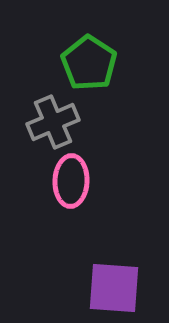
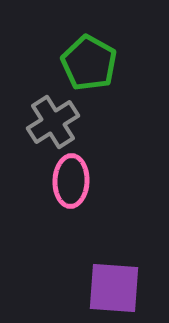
green pentagon: rotated 4 degrees counterclockwise
gray cross: rotated 9 degrees counterclockwise
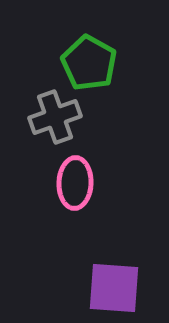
gray cross: moved 2 px right, 5 px up; rotated 12 degrees clockwise
pink ellipse: moved 4 px right, 2 px down
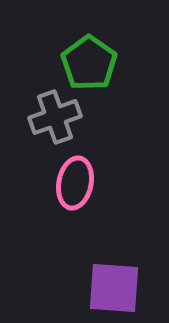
green pentagon: rotated 6 degrees clockwise
pink ellipse: rotated 9 degrees clockwise
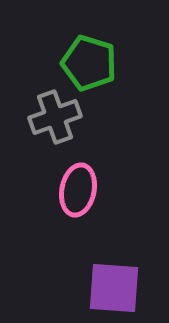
green pentagon: rotated 18 degrees counterclockwise
pink ellipse: moved 3 px right, 7 px down
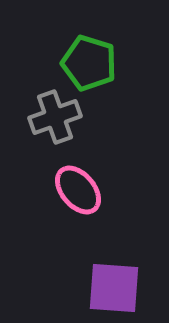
pink ellipse: rotated 51 degrees counterclockwise
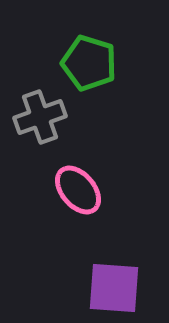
gray cross: moved 15 px left
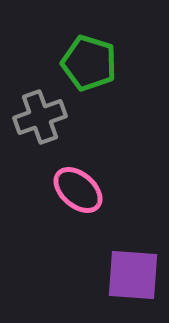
pink ellipse: rotated 9 degrees counterclockwise
purple square: moved 19 px right, 13 px up
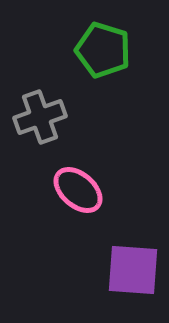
green pentagon: moved 14 px right, 13 px up
purple square: moved 5 px up
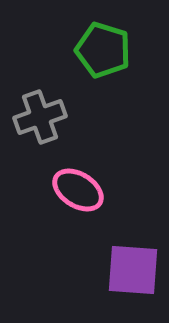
pink ellipse: rotated 9 degrees counterclockwise
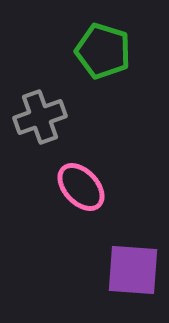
green pentagon: moved 1 px down
pink ellipse: moved 3 px right, 3 px up; rotated 15 degrees clockwise
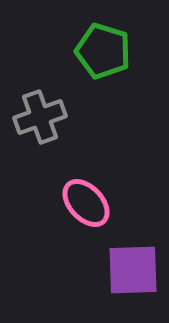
pink ellipse: moved 5 px right, 16 px down
purple square: rotated 6 degrees counterclockwise
